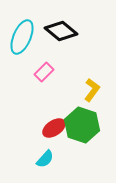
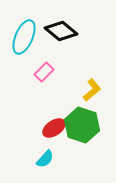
cyan ellipse: moved 2 px right
yellow L-shape: rotated 15 degrees clockwise
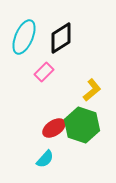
black diamond: moved 7 px down; rotated 72 degrees counterclockwise
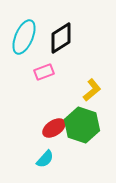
pink rectangle: rotated 24 degrees clockwise
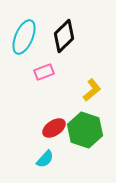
black diamond: moved 3 px right, 2 px up; rotated 12 degrees counterclockwise
green hexagon: moved 3 px right, 5 px down
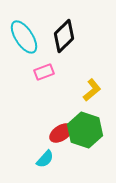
cyan ellipse: rotated 56 degrees counterclockwise
red ellipse: moved 7 px right, 5 px down
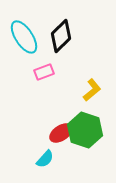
black diamond: moved 3 px left
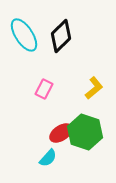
cyan ellipse: moved 2 px up
pink rectangle: moved 17 px down; rotated 42 degrees counterclockwise
yellow L-shape: moved 2 px right, 2 px up
green hexagon: moved 2 px down
cyan semicircle: moved 3 px right, 1 px up
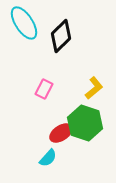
cyan ellipse: moved 12 px up
green hexagon: moved 9 px up
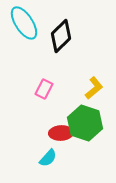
red ellipse: rotated 30 degrees clockwise
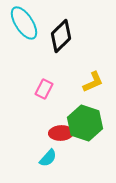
yellow L-shape: moved 1 px left, 6 px up; rotated 15 degrees clockwise
